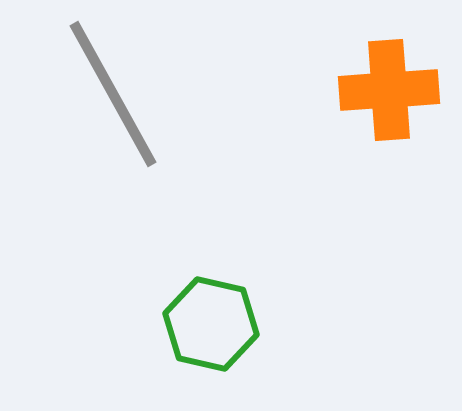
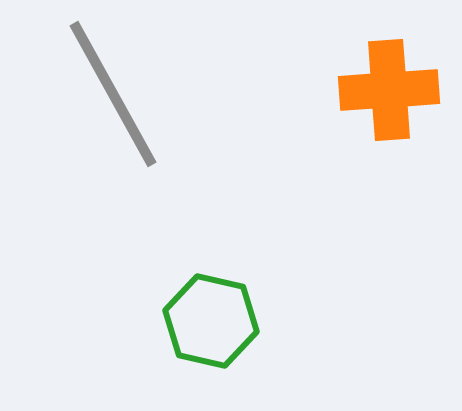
green hexagon: moved 3 px up
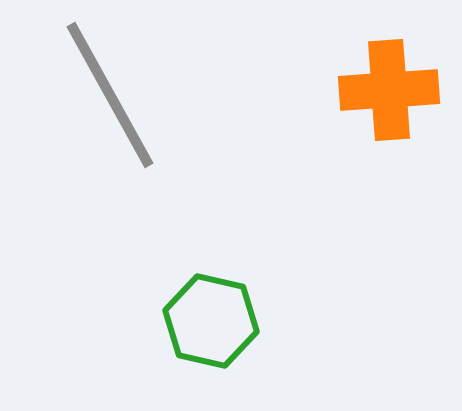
gray line: moved 3 px left, 1 px down
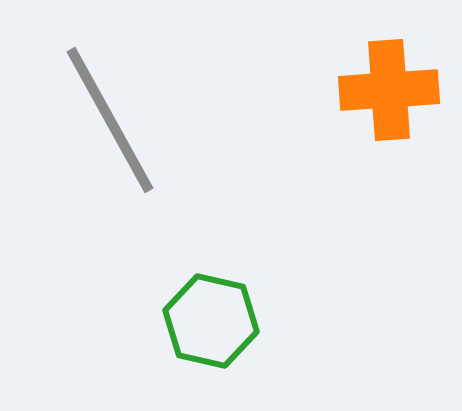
gray line: moved 25 px down
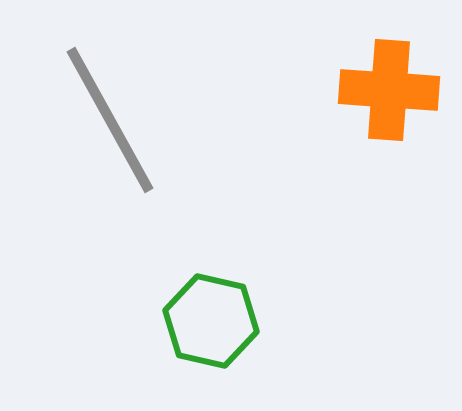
orange cross: rotated 8 degrees clockwise
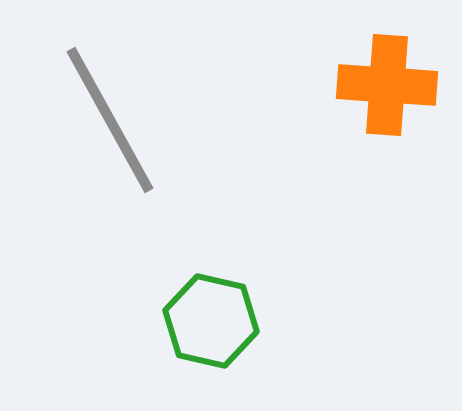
orange cross: moved 2 px left, 5 px up
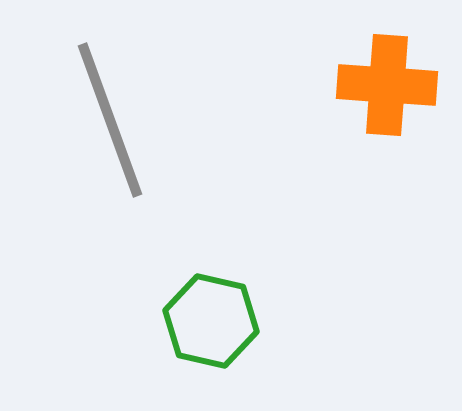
gray line: rotated 9 degrees clockwise
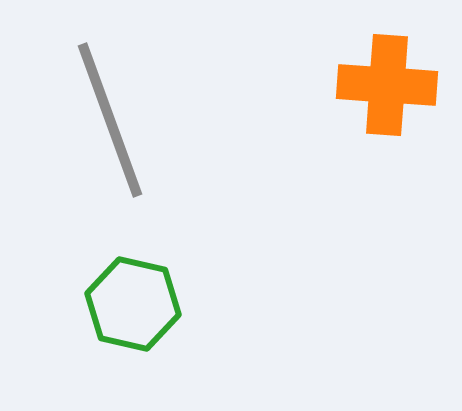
green hexagon: moved 78 px left, 17 px up
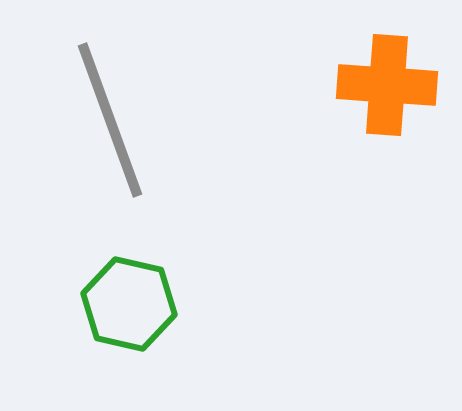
green hexagon: moved 4 px left
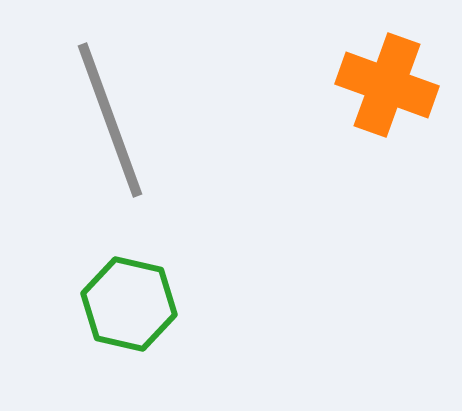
orange cross: rotated 16 degrees clockwise
